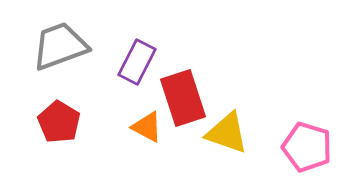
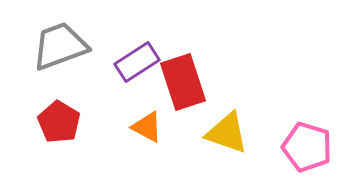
purple rectangle: rotated 30 degrees clockwise
red rectangle: moved 16 px up
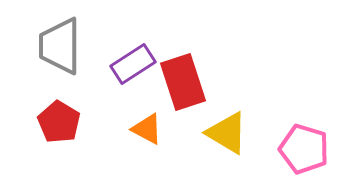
gray trapezoid: rotated 70 degrees counterclockwise
purple rectangle: moved 4 px left, 2 px down
orange triangle: moved 2 px down
yellow triangle: rotated 12 degrees clockwise
pink pentagon: moved 3 px left, 2 px down
